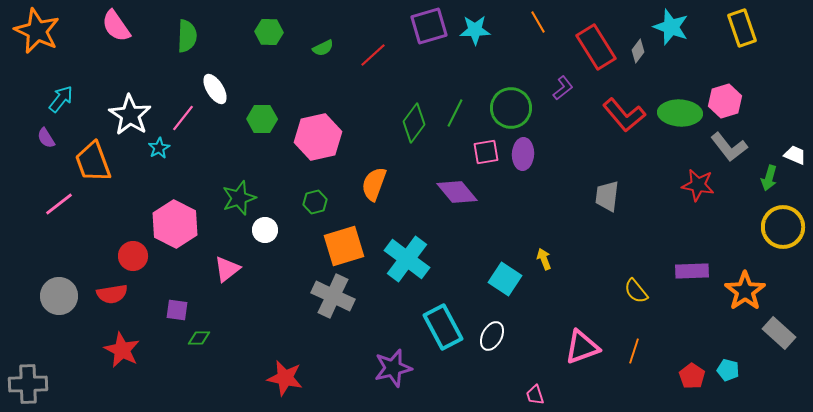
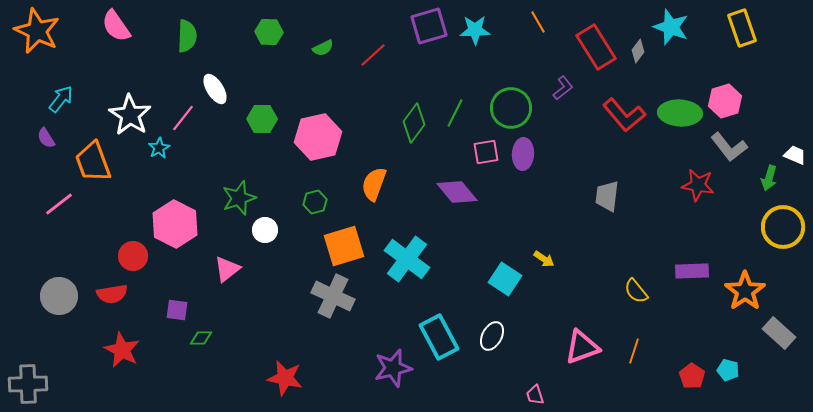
yellow arrow at (544, 259): rotated 145 degrees clockwise
cyan rectangle at (443, 327): moved 4 px left, 10 px down
green diamond at (199, 338): moved 2 px right
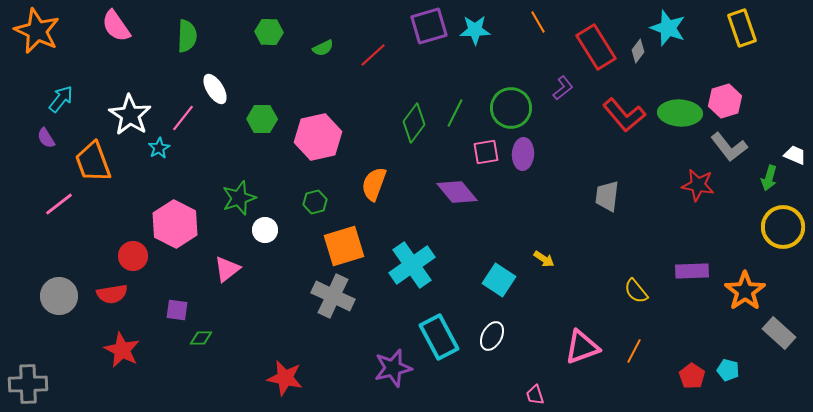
cyan star at (671, 27): moved 3 px left, 1 px down
cyan cross at (407, 259): moved 5 px right, 6 px down; rotated 18 degrees clockwise
cyan square at (505, 279): moved 6 px left, 1 px down
orange line at (634, 351): rotated 10 degrees clockwise
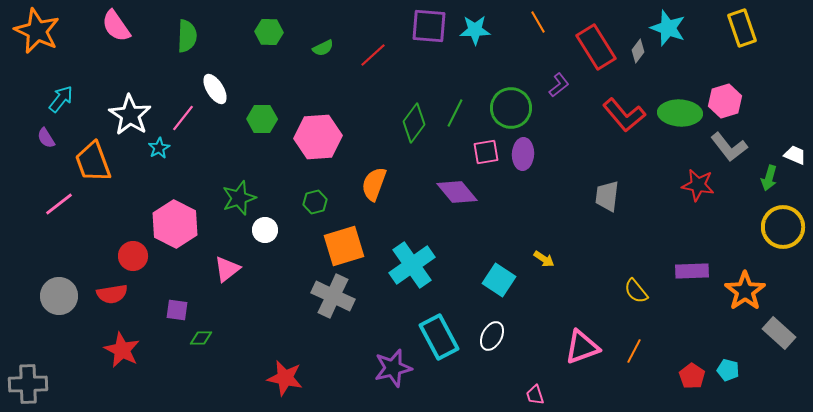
purple square at (429, 26): rotated 21 degrees clockwise
purple L-shape at (563, 88): moved 4 px left, 3 px up
pink hexagon at (318, 137): rotated 9 degrees clockwise
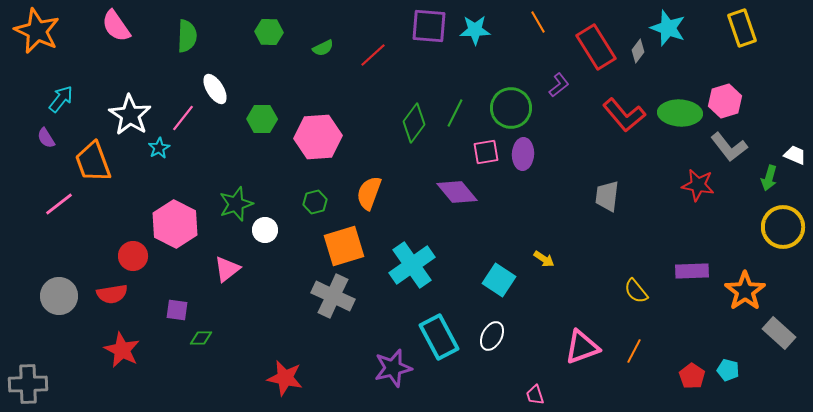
orange semicircle at (374, 184): moved 5 px left, 9 px down
green star at (239, 198): moved 3 px left, 6 px down
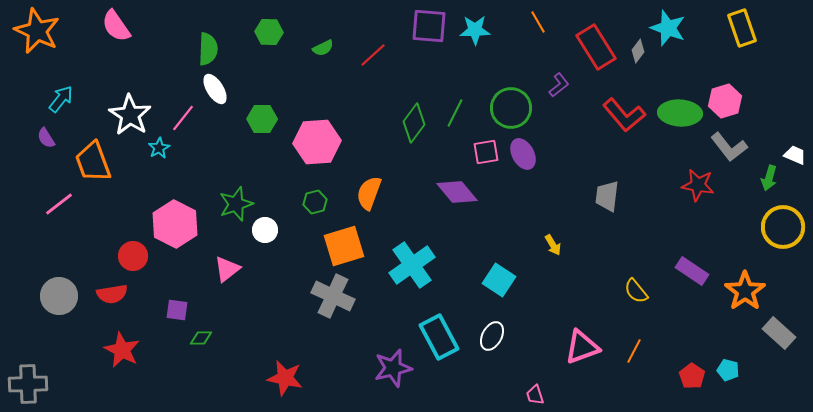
green semicircle at (187, 36): moved 21 px right, 13 px down
pink hexagon at (318, 137): moved 1 px left, 5 px down
purple ellipse at (523, 154): rotated 32 degrees counterclockwise
yellow arrow at (544, 259): moved 9 px right, 14 px up; rotated 25 degrees clockwise
purple rectangle at (692, 271): rotated 36 degrees clockwise
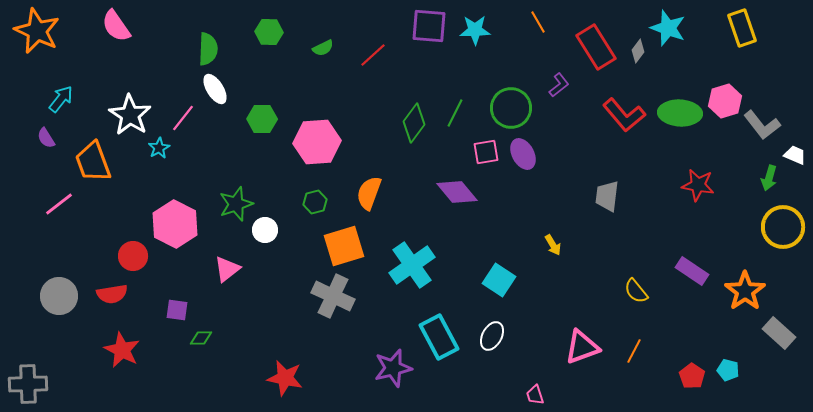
gray L-shape at (729, 147): moved 33 px right, 22 px up
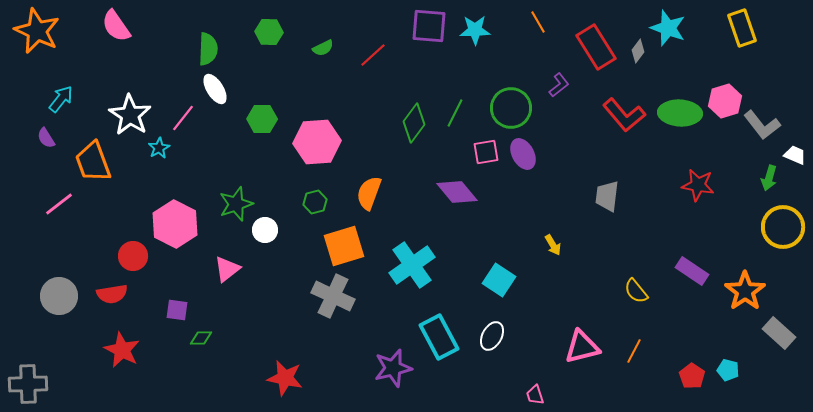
pink triangle at (582, 347): rotated 6 degrees clockwise
